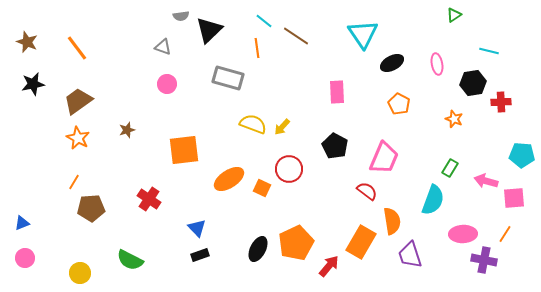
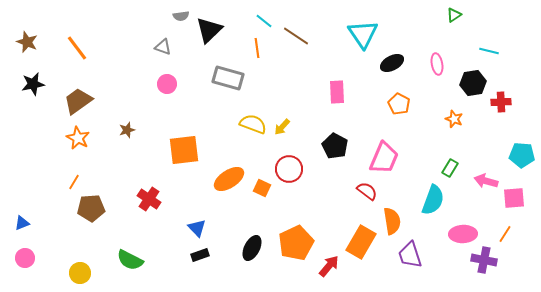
black ellipse at (258, 249): moved 6 px left, 1 px up
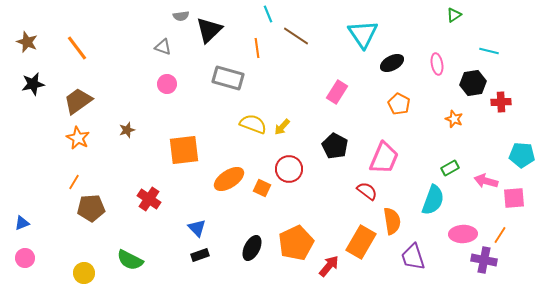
cyan line at (264, 21): moved 4 px right, 7 px up; rotated 30 degrees clockwise
pink rectangle at (337, 92): rotated 35 degrees clockwise
green rectangle at (450, 168): rotated 30 degrees clockwise
orange line at (505, 234): moved 5 px left, 1 px down
purple trapezoid at (410, 255): moved 3 px right, 2 px down
yellow circle at (80, 273): moved 4 px right
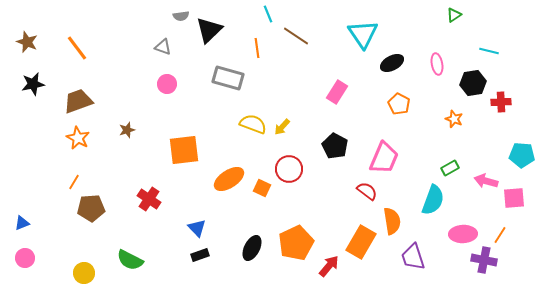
brown trapezoid at (78, 101): rotated 16 degrees clockwise
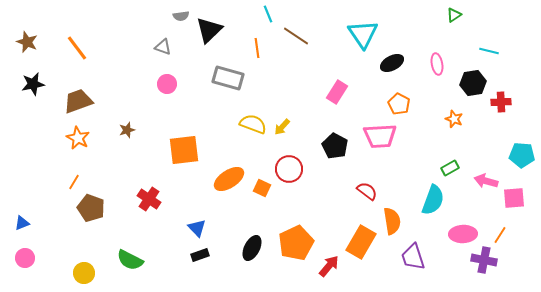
pink trapezoid at (384, 158): moved 4 px left, 22 px up; rotated 64 degrees clockwise
brown pentagon at (91, 208): rotated 24 degrees clockwise
